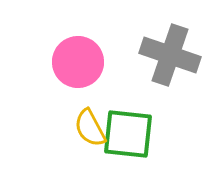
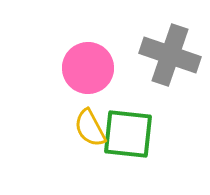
pink circle: moved 10 px right, 6 px down
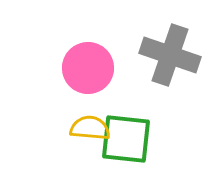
yellow semicircle: rotated 123 degrees clockwise
green square: moved 2 px left, 5 px down
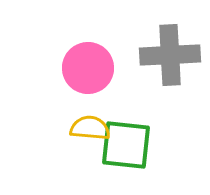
gray cross: rotated 22 degrees counterclockwise
green square: moved 6 px down
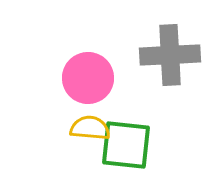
pink circle: moved 10 px down
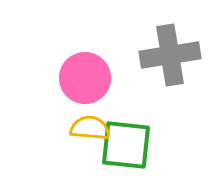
gray cross: rotated 6 degrees counterclockwise
pink circle: moved 3 px left
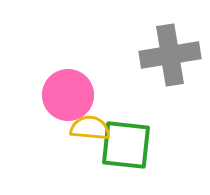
pink circle: moved 17 px left, 17 px down
